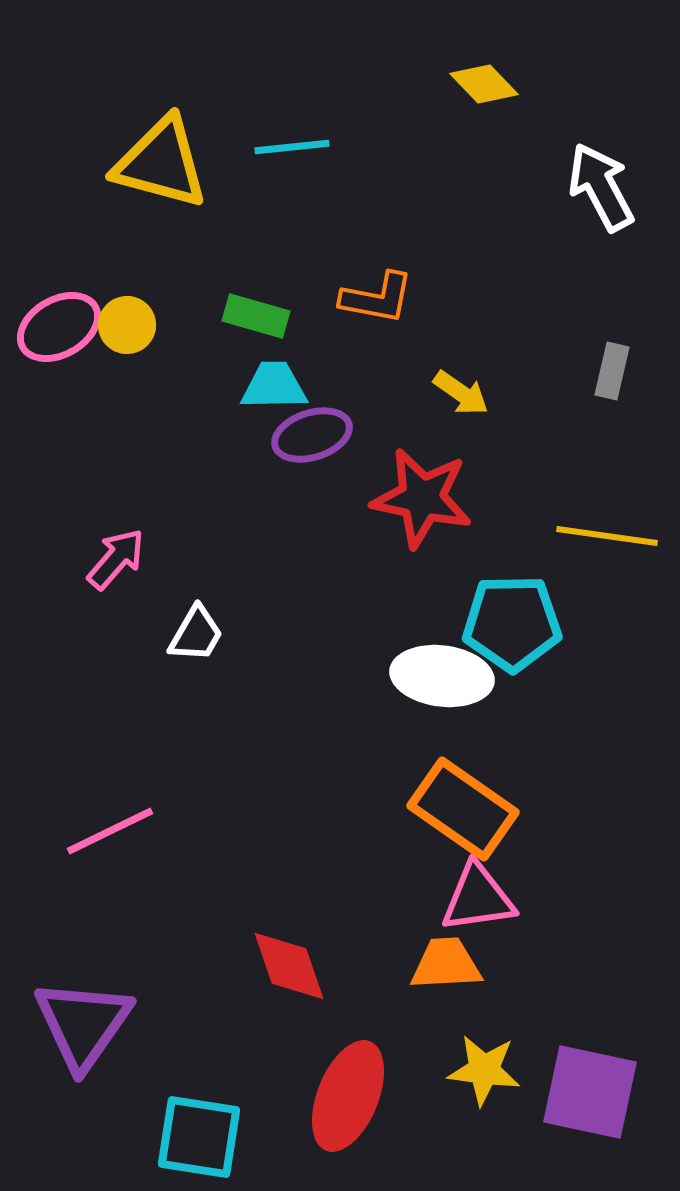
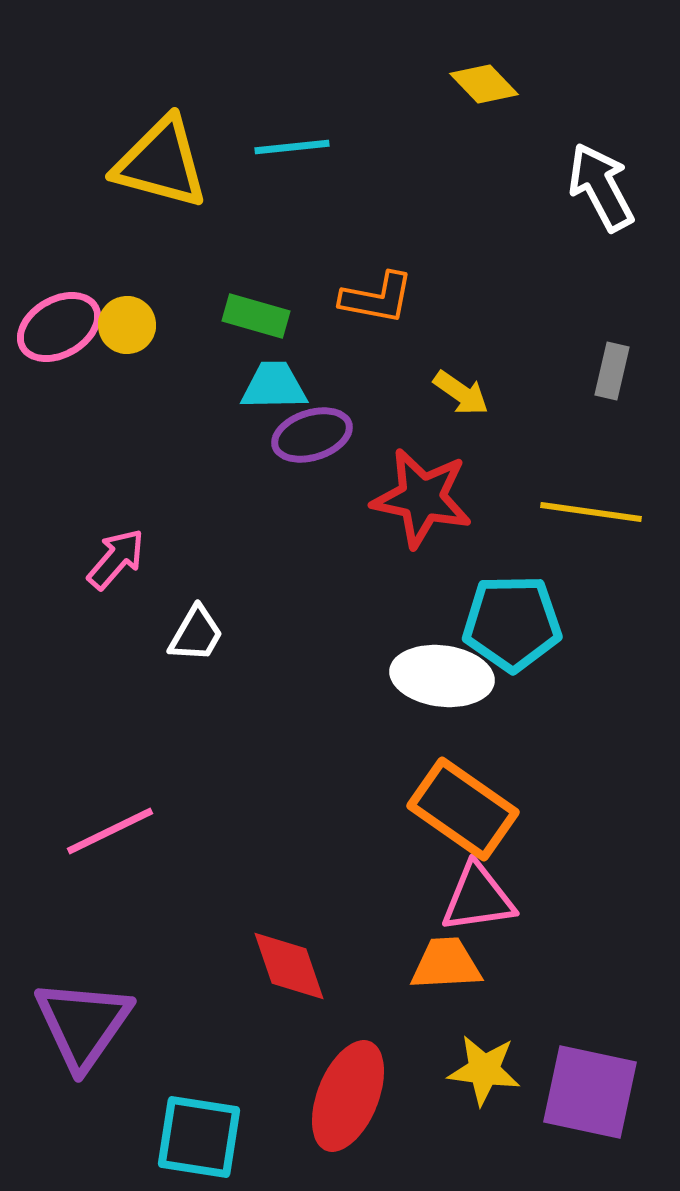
yellow line: moved 16 px left, 24 px up
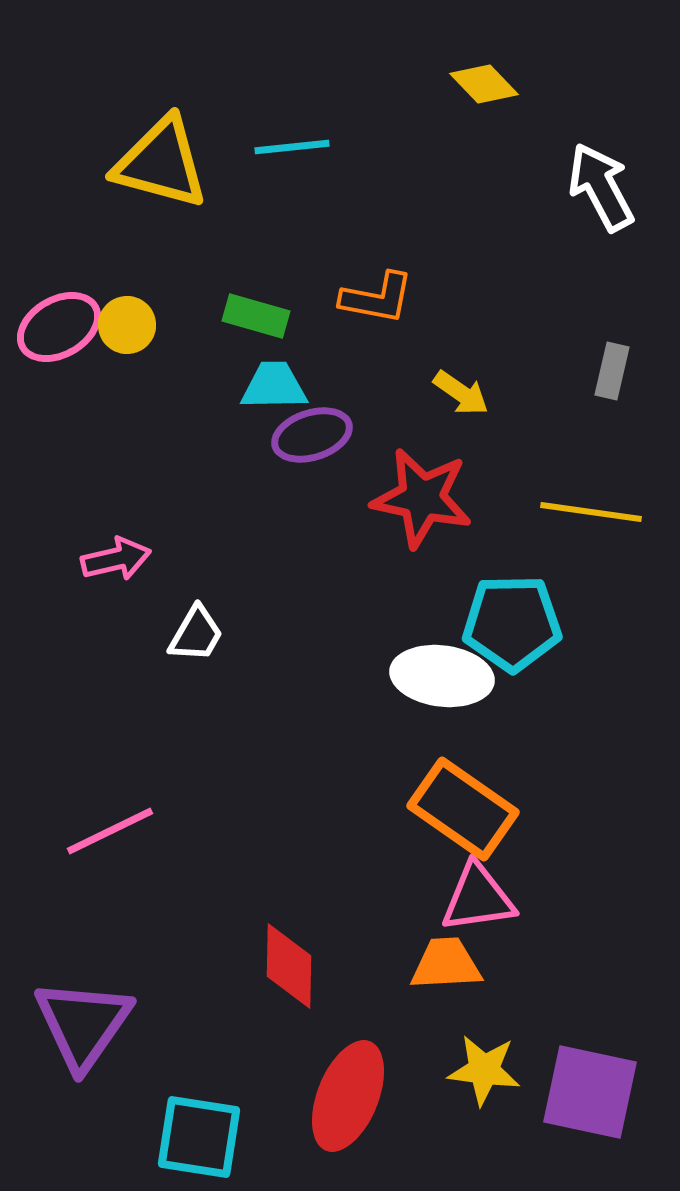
pink arrow: rotated 36 degrees clockwise
red diamond: rotated 20 degrees clockwise
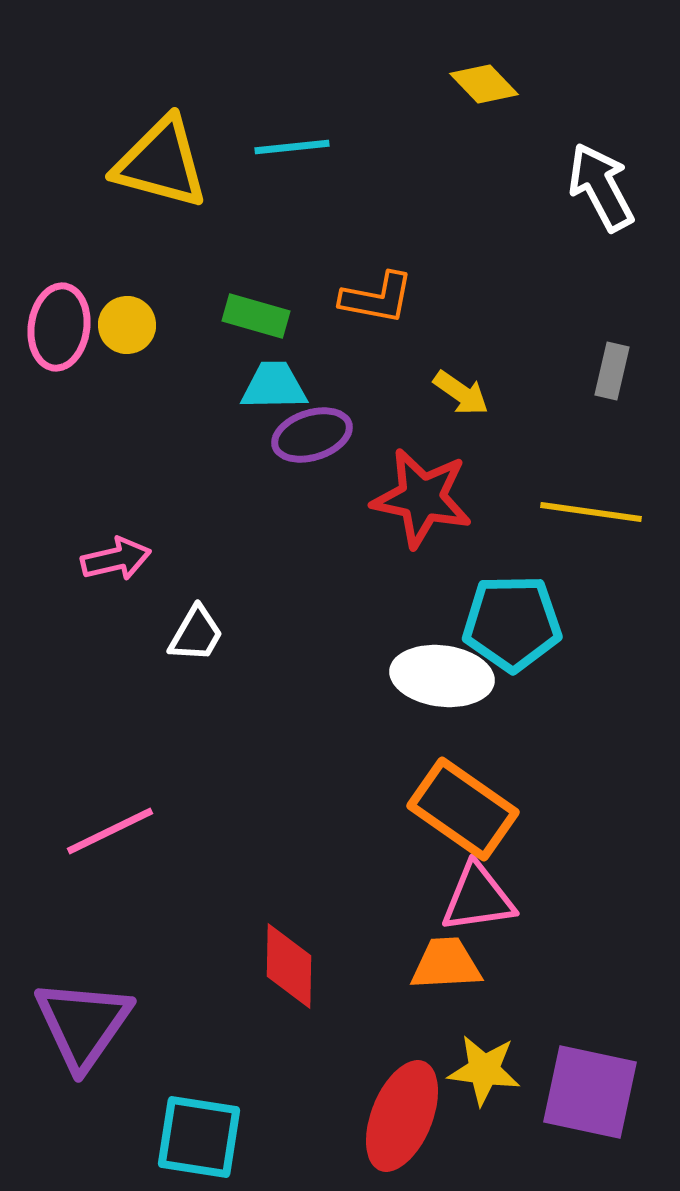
pink ellipse: rotated 52 degrees counterclockwise
red ellipse: moved 54 px right, 20 px down
